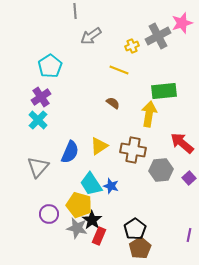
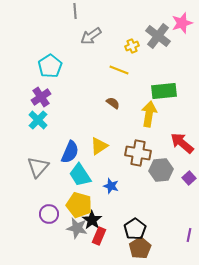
gray cross: rotated 25 degrees counterclockwise
brown cross: moved 5 px right, 3 px down
cyan trapezoid: moved 11 px left, 9 px up
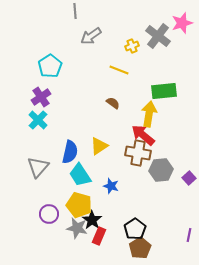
red arrow: moved 39 px left, 8 px up
blue semicircle: rotated 10 degrees counterclockwise
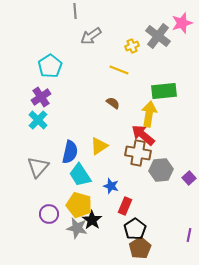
red rectangle: moved 26 px right, 30 px up
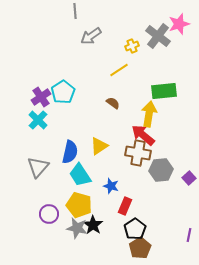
pink star: moved 3 px left, 1 px down
cyan pentagon: moved 13 px right, 26 px down
yellow line: rotated 54 degrees counterclockwise
black star: moved 1 px right, 5 px down
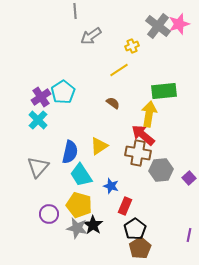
gray cross: moved 10 px up
cyan trapezoid: moved 1 px right
